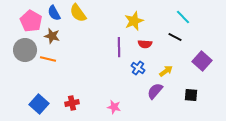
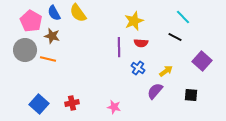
red semicircle: moved 4 px left, 1 px up
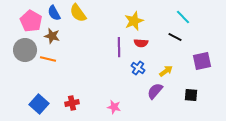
purple square: rotated 36 degrees clockwise
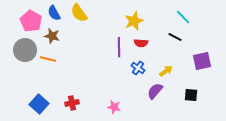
yellow semicircle: moved 1 px right
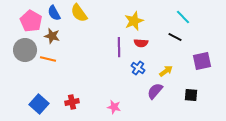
red cross: moved 1 px up
